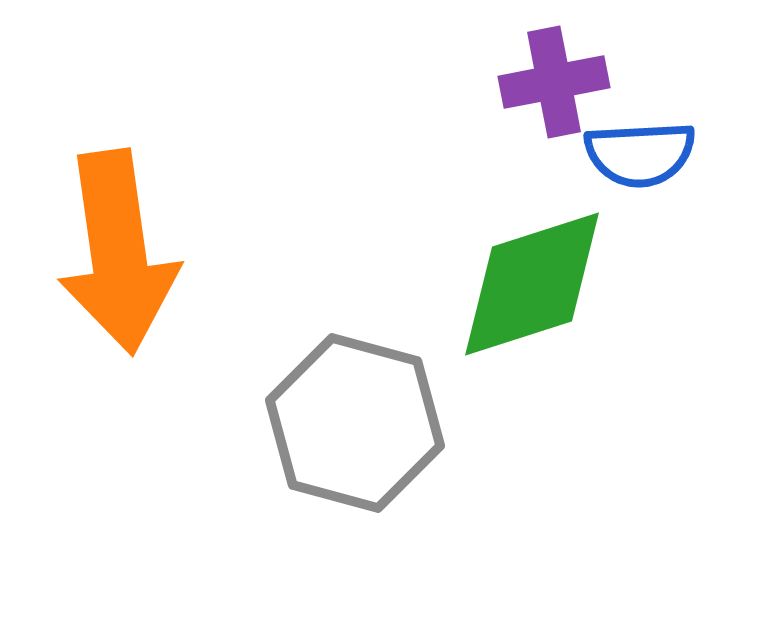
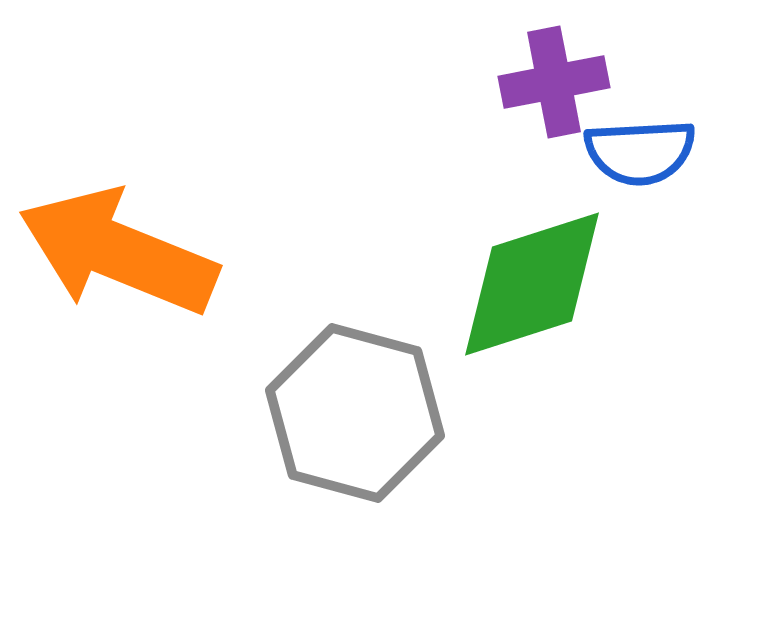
blue semicircle: moved 2 px up
orange arrow: rotated 120 degrees clockwise
gray hexagon: moved 10 px up
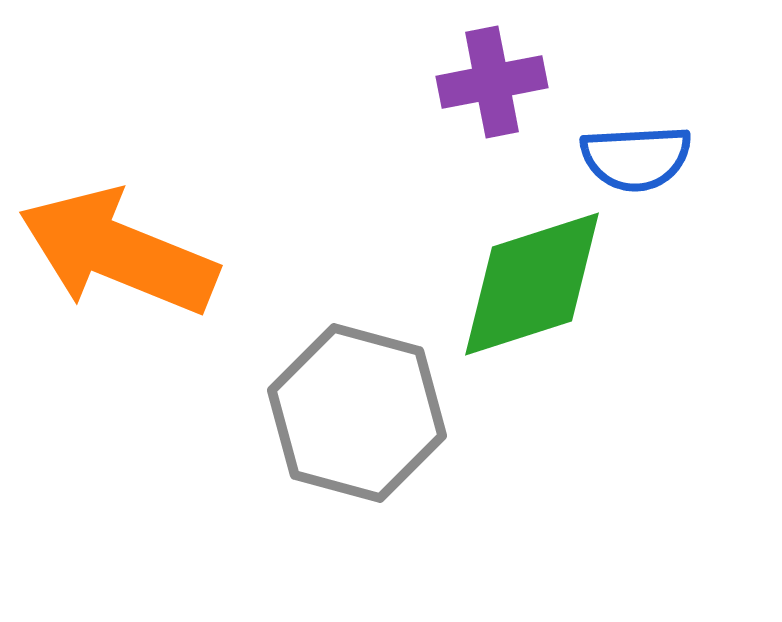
purple cross: moved 62 px left
blue semicircle: moved 4 px left, 6 px down
gray hexagon: moved 2 px right
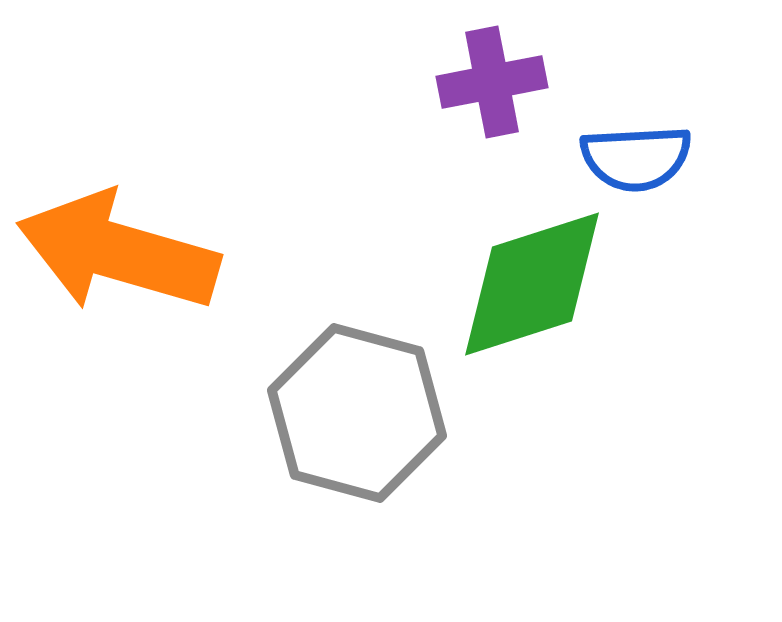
orange arrow: rotated 6 degrees counterclockwise
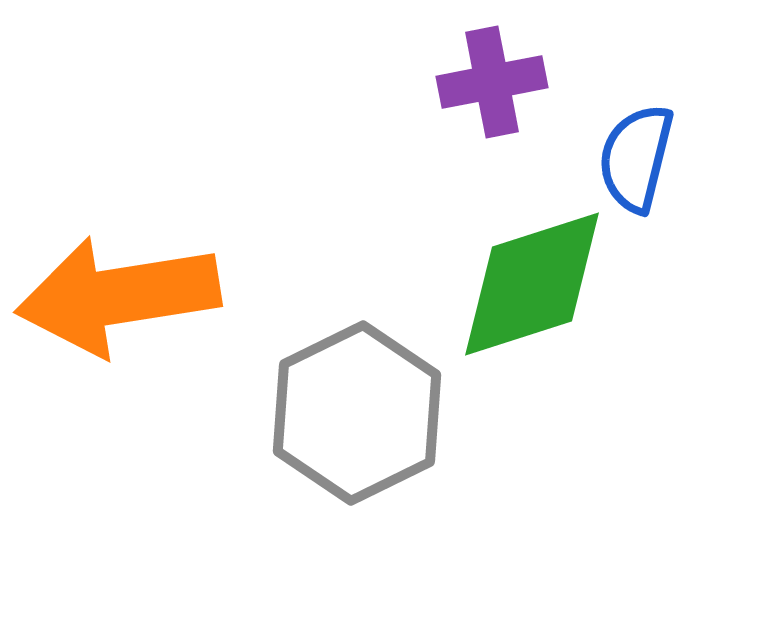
blue semicircle: rotated 107 degrees clockwise
orange arrow: moved 44 px down; rotated 25 degrees counterclockwise
gray hexagon: rotated 19 degrees clockwise
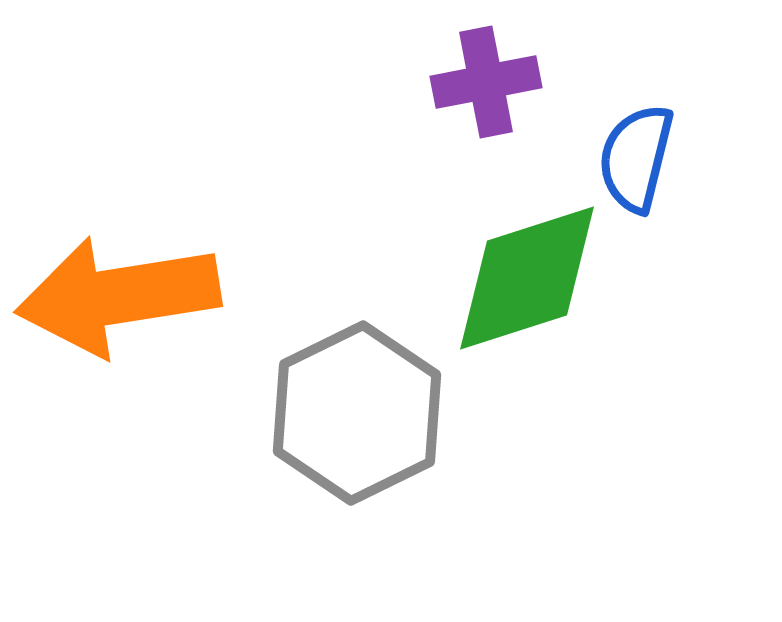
purple cross: moved 6 px left
green diamond: moved 5 px left, 6 px up
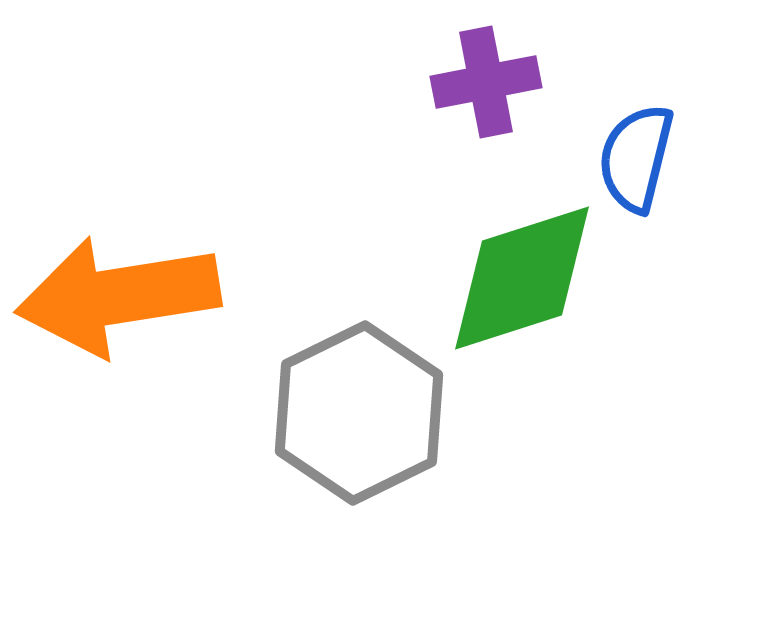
green diamond: moved 5 px left
gray hexagon: moved 2 px right
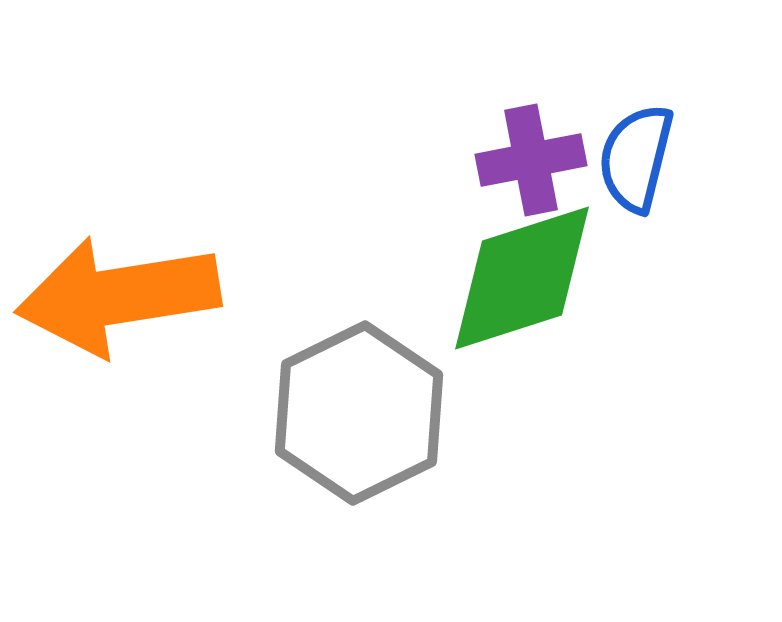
purple cross: moved 45 px right, 78 px down
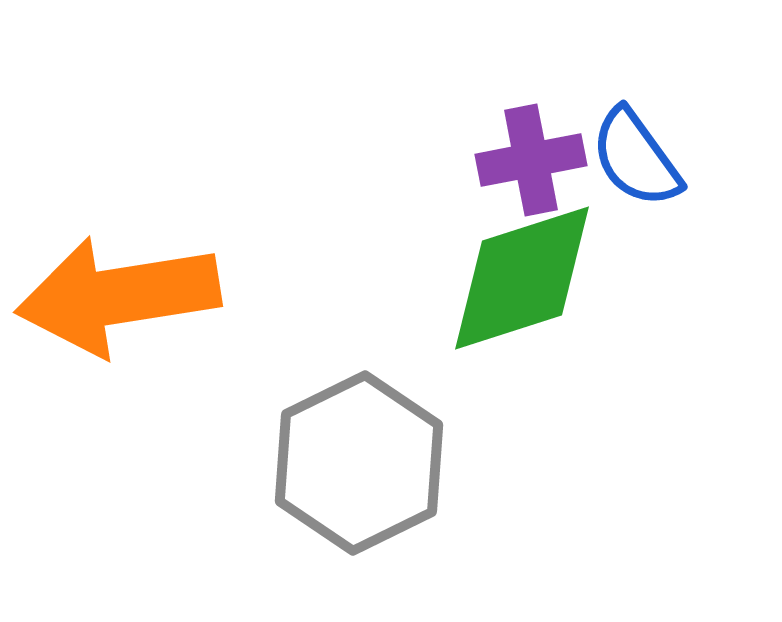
blue semicircle: rotated 50 degrees counterclockwise
gray hexagon: moved 50 px down
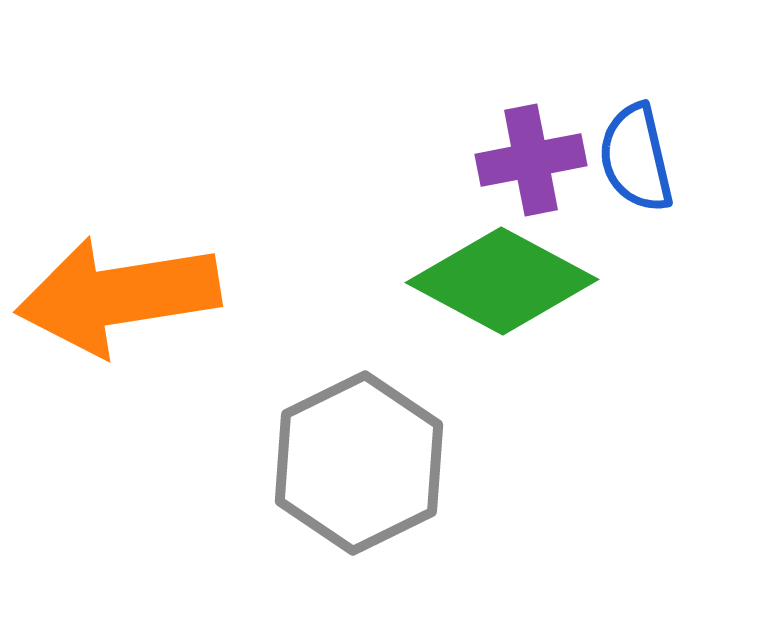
blue semicircle: rotated 23 degrees clockwise
green diamond: moved 20 px left, 3 px down; rotated 46 degrees clockwise
